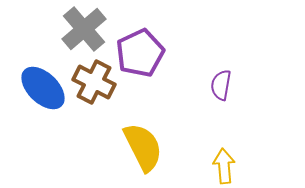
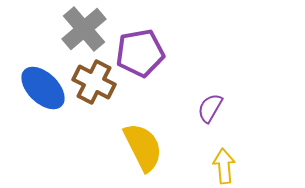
purple pentagon: rotated 15 degrees clockwise
purple semicircle: moved 11 px left, 23 px down; rotated 20 degrees clockwise
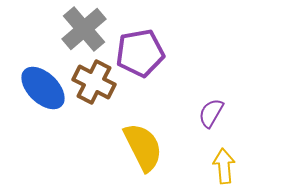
purple semicircle: moved 1 px right, 5 px down
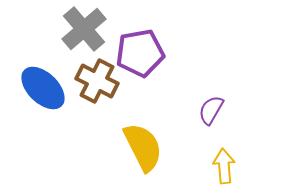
brown cross: moved 3 px right, 1 px up
purple semicircle: moved 3 px up
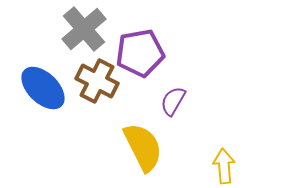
purple semicircle: moved 38 px left, 9 px up
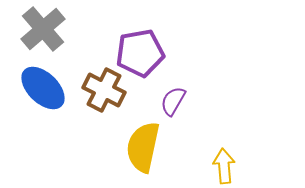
gray cross: moved 41 px left
brown cross: moved 7 px right, 9 px down
yellow semicircle: rotated 141 degrees counterclockwise
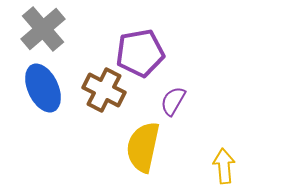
blue ellipse: rotated 21 degrees clockwise
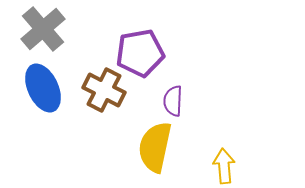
purple semicircle: rotated 28 degrees counterclockwise
yellow semicircle: moved 12 px right
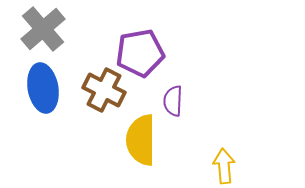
blue ellipse: rotated 15 degrees clockwise
yellow semicircle: moved 14 px left, 7 px up; rotated 12 degrees counterclockwise
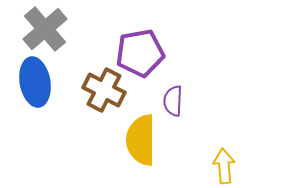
gray cross: moved 2 px right
blue ellipse: moved 8 px left, 6 px up
